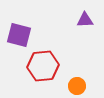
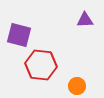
red hexagon: moved 2 px left, 1 px up; rotated 12 degrees clockwise
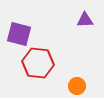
purple square: moved 1 px up
red hexagon: moved 3 px left, 2 px up
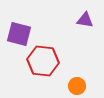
purple triangle: rotated 12 degrees clockwise
red hexagon: moved 5 px right, 2 px up
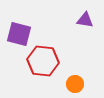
orange circle: moved 2 px left, 2 px up
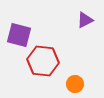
purple triangle: rotated 36 degrees counterclockwise
purple square: moved 1 px down
